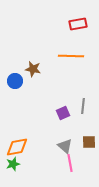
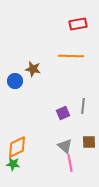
orange diamond: rotated 15 degrees counterclockwise
green star: rotated 24 degrees clockwise
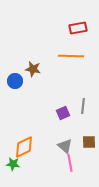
red rectangle: moved 4 px down
orange diamond: moved 7 px right
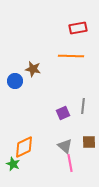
green star: rotated 16 degrees clockwise
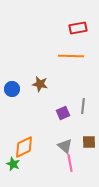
brown star: moved 7 px right, 15 px down
blue circle: moved 3 px left, 8 px down
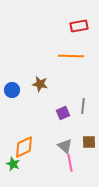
red rectangle: moved 1 px right, 2 px up
blue circle: moved 1 px down
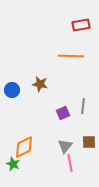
red rectangle: moved 2 px right, 1 px up
gray triangle: rotated 28 degrees clockwise
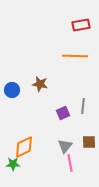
orange line: moved 4 px right
green star: rotated 24 degrees counterclockwise
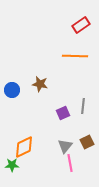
red rectangle: rotated 24 degrees counterclockwise
brown square: moved 2 px left; rotated 24 degrees counterclockwise
green star: moved 1 px left, 1 px down
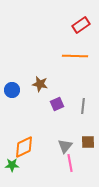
purple square: moved 6 px left, 9 px up
brown square: moved 1 px right; rotated 24 degrees clockwise
